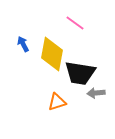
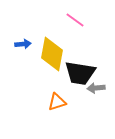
pink line: moved 3 px up
blue arrow: rotated 112 degrees clockwise
gray arrow: moved 5 px up
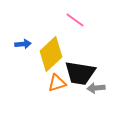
yellow diamond: moved 1 px left; rotated 36 degrees clockwise
orange triangle: moved 19 px up
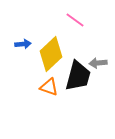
black trapezoid: moved 2 px left, 3 px down; rotated 84 degrees counterclockwise
orange triangle: moved 8 px left, 4 px down; rotated 36 degrees clockwise
gray arrow: moved 2 px right, 25 px up
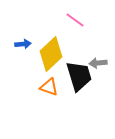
black trapezoid: moved 1 px right; rotated 32 degrees counterclockwise
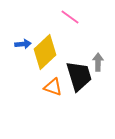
pink line: moved 5 px left, 3 px up
yellow diamond: moved 6 px left, 2 px up
gray arrow: moved 1 px up; rotated 96 degrees clockwise
orange triangle: moved 4 px right
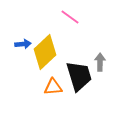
gray arrow: moved 2 px right
orange triangle: rotated 24 degrees counterclockwise
